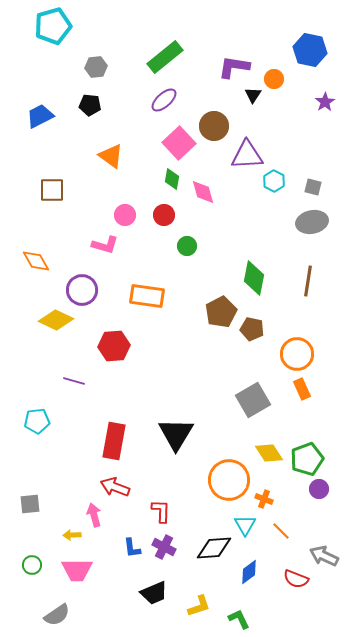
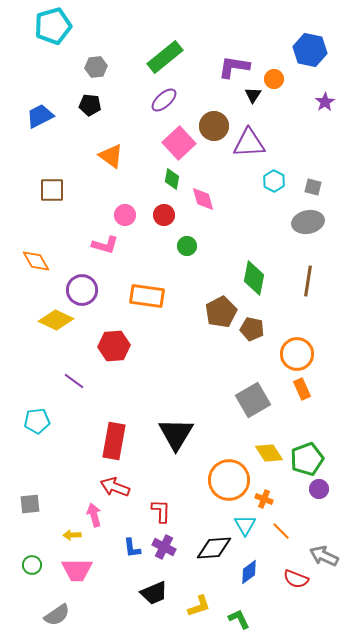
purple triangle at (247, 155): moved 2 px right, 12 px up
pink diamond at (203, 192): moved 7 px down
gray ellipse at (312, 222): moved 4 px left
purple line at (74, 381): rotated 20 degrees clockwise
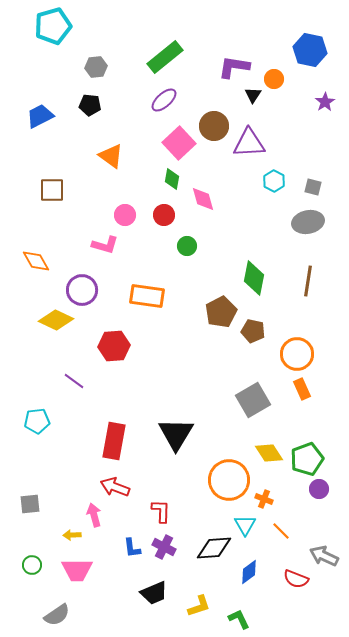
brown pentagon at (252, 329): moved 1 px right, 2 px down
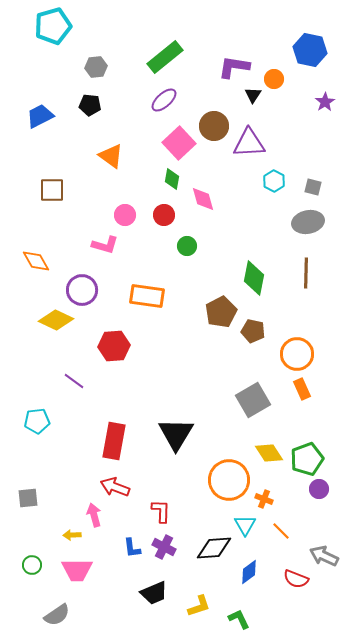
brown line at (308, 281): moved 2 px left, 8 px up; rotated 8 degrees counterclockwise
gray square at (30, 504): moved 2 px left, 6 px up
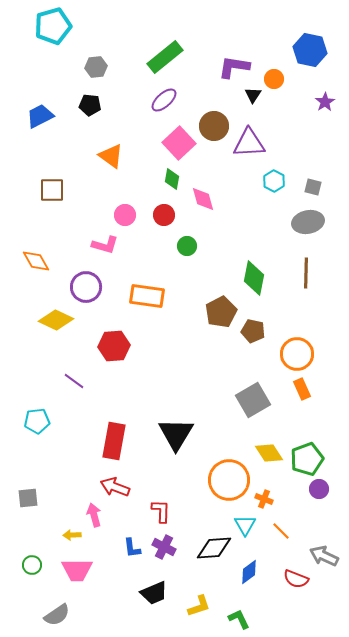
purple circle at (82, 290): moved 4 px right, 3 px up
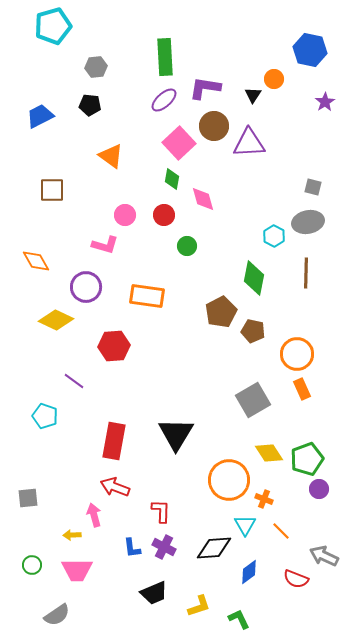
green rectangle at (165, 57): rotated 54 degrees counterclockwise
purple L-shape at (234, 67): moved 29 px left, 21 px down
cyan hexagon at (274, 181): moved 55 px down
cyan pentagon at (37, 421): moved 8 px right, 5 px up; rotated 25 degrees clockwise
